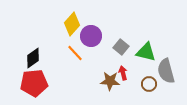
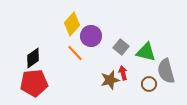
brown star: moved 1 px up; rotated 18 degrees counterclockwise
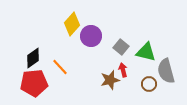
orange line: moved 15 px left, 14 px down
red arrow: moved 3 px up
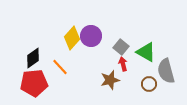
yellow diamond: moved 14 px down
green triangle: rotated 15 degrees clockwise
red arrow: moved 6 px up
